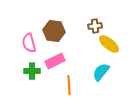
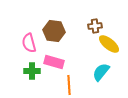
pink rectangle: moved 1 px left, 1 px down; rotated 42 degrees clockwise
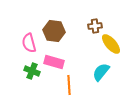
yellow ellipse: moved 2 px right; rotated 10 degrees clockwise
green cross: rotated 21 degrees clockwise
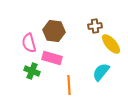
pink rectangle: moved 2 px left, 4 px up
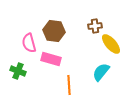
pink rectangle: moved 1 px left, 1 px down
green cross: moved 14 px left
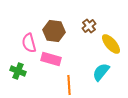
brown cross: moved 6 px left; rotated 32 degrees counterclockwise
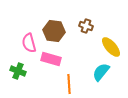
brown cross: moved 3 px left; rotated 32 degrees counterclockwise
yellow ellipse: moved 3 px down
orange line: moved 1 px up
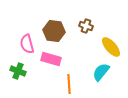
pink semicircle: moved 2 px left, 1 px down
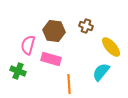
pink semicircle: moved 1 px right, 1 px down; rotated 30 degrees clockwise
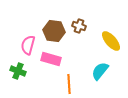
brown cross: moved 7 px left
yellow ellipse: moved 6 px up
cyan semicircle: moved 1 px left, 1 px up
